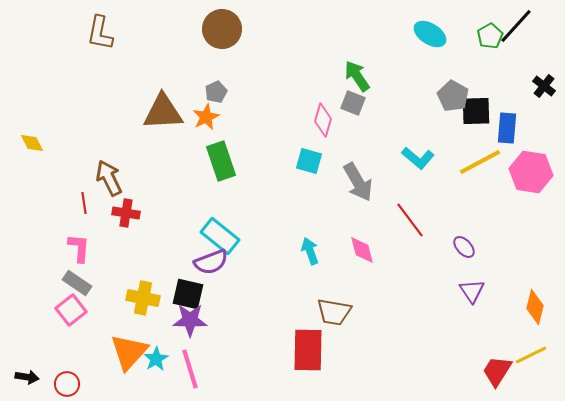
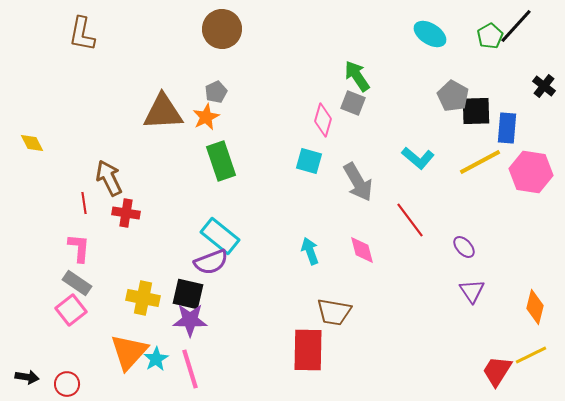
brown L-shape at (100, 33): moved 18 px left, 1 px down
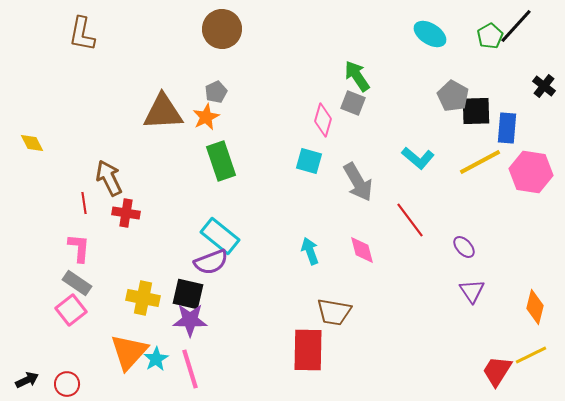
black arrow at (27, 377): moved 3 px down; rotated 35 degrees counterclockwise
